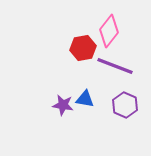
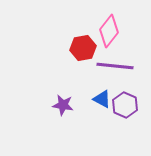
purple line: rotated 15 degrees counterclockwise
blue triangle: moved 17 px right; rotated 18 degrees clockwise
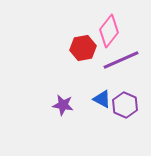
purple line: moved 6 px right, 6 px up; rotated 30 degrees counterclockwise
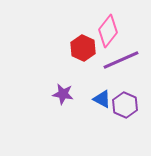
pink diamond: moved 1 px left
red hexagon: rotated 25 degrees counterclockwise
purple star: moved 11 px up
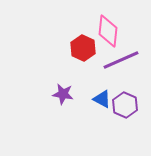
pink diamond: rotated 32 degrees counterclockwise
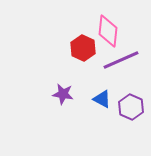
purple hexagon: moved 6 px right, 2 px down
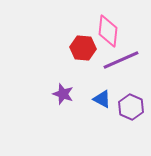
red hexagon: rotated 20 degrees counterclockwise
purple star: rotated 10 degrees clockwise
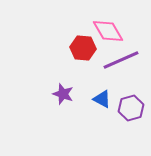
pink diamond: rotated 36 degrees counterclockwise
purple hexagon: moved 1 px down; rotated 20 degrees clockwise
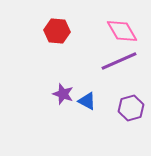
pink diamond: moved 14 px right
red hexagon: moved 26 px left, 17 px up
purple line: moved 2 px left, 1 px down
blue triangle: moved 15 px left, 2 px down
